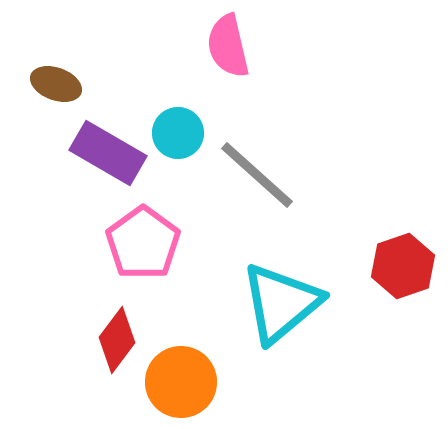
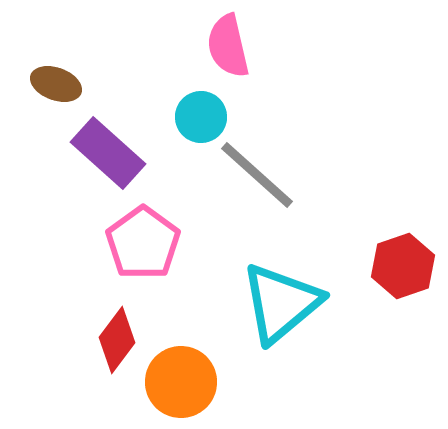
cyan circle: moved 23 px right, 16 px up
purple rectangle: rotated 12 degrees clockwise
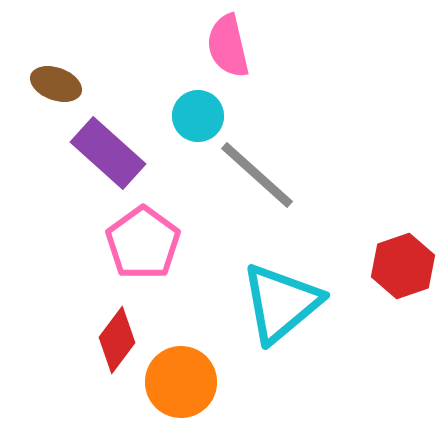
cyan circle: moved 3 px left, 1 px up
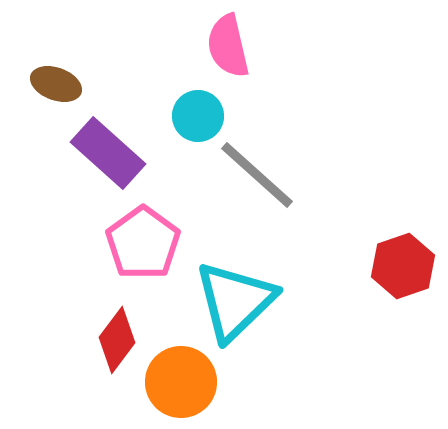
cyan triangle: moved 46 px left, 2 px up; rotated 4 degrees counterclockwise
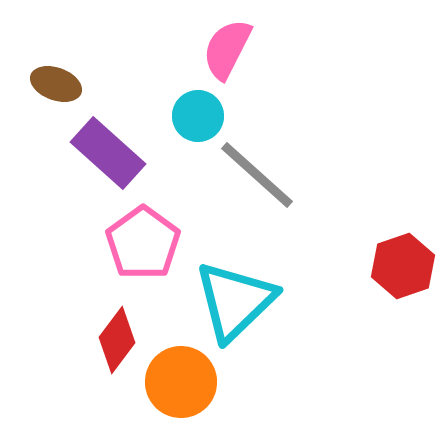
pink semicircle: moved 1 px left, 3 px down; rotated 40 degrees clockwise
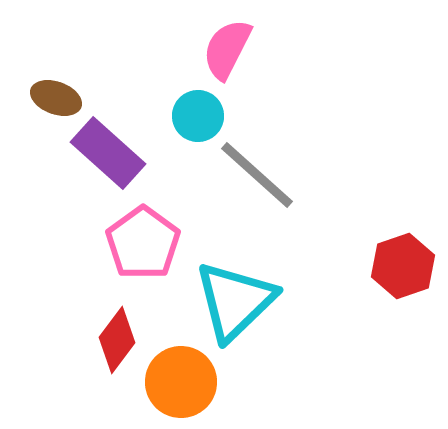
brown ellipse: moved 14 px down
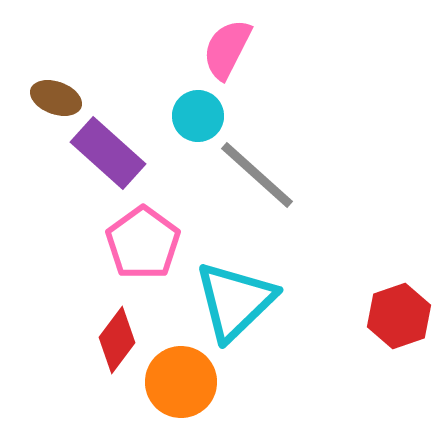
red hexagon: moved 4 px left, 50 px down
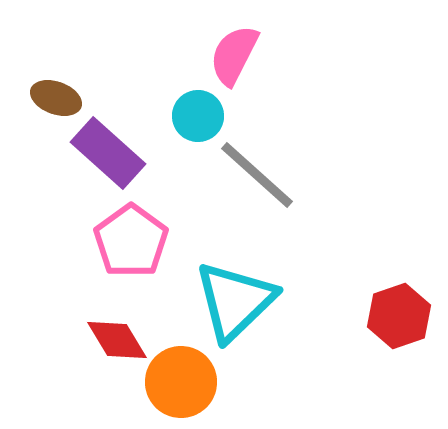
pink semicircle: moved 7 px right, 6 px down
pink pentagon: moved 12 px left, 2 px up
red diamond: rotated 68 degrees counterclockwise
